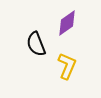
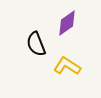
yellow L-shape: rotated 80 degrees counterclockwise
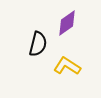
black semicircle: moved 2 px right; rotated 145 degrees counterclockwise
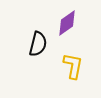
yellow L-shape: moved 6 px right; rotated 68 degrees clockwise
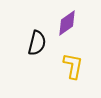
black semicircle: moved 1 px left, 1 px up
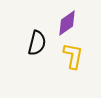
yellow L-shape: moved 10 px up
